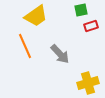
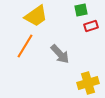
orange line: rotated 55 degrees clockwise
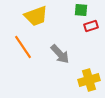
green square: rotated 16 degrees clockwise
yellow trapezoid: rotated 15 degrees clockwise
orange line: moved 2 px left, 1 px down; rotated 65 degrees counterclockwise
yellow cross: moved 1 px right, 3 px up
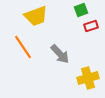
green square: rotated 24 degrees counterclockwise
yellow cross: moved 1 px left, 2 px up
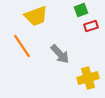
orange line: moved 1 px left, 1 px up
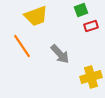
yellow cross: moved 3 px right, 1 px up
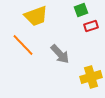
orange line: moved 1 px right, 1 px up; rotated 10 degrees counterclockwise
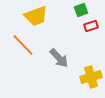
gray arrow: moved 1 px left, 4 px down
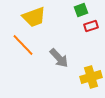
yellow trapezoid: moved 2 px left, 1 px down
